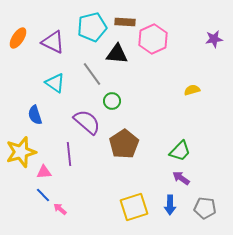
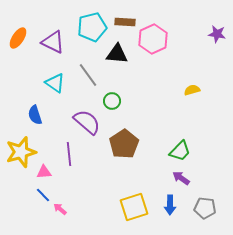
purple star: moved 3 px right, 5 px up; rotated 18 degrees clockwise
gray line: moved 4 px left, 1 px down
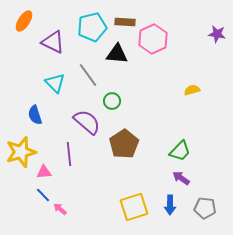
orange ellipse: moved 6 px right, 17 px up
cyan triangle: rotated 10 degrees clockwise
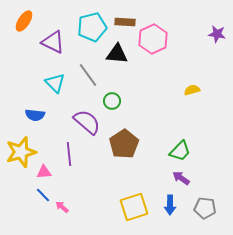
blue semicircle: rotated 66 degrees counterclockwise
pink arrow: moved 2 px right, 2 px up
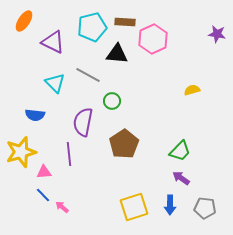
gray line: rotated 25 degrees counterclockwise
purple semicircle: moved 4 px left; rotated 120 degrees counterclockwise
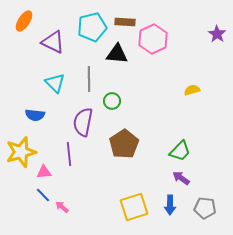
purple star: rotated 24 degrees clockwise
gray line: moved 1 px right, 4 px down; rotated 60 degrees clockwise
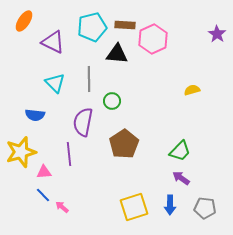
brown rectangle: moved 3 px down
